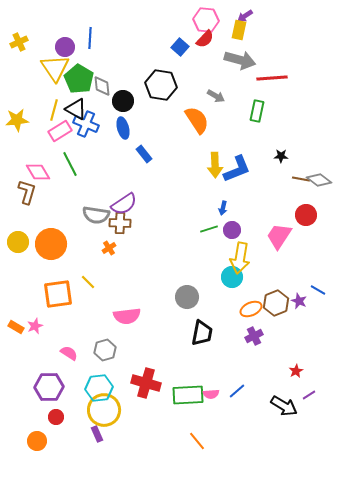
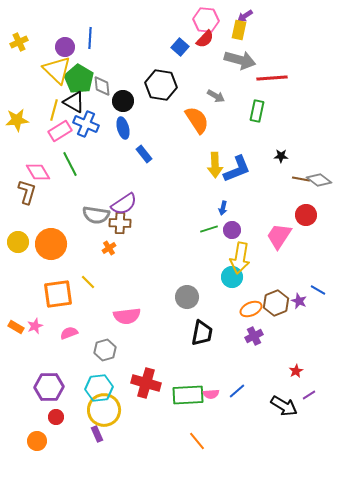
yellow triangle at (55, 68): moved 2 px right, 2 px down; rotated 12 degrees counterclockwise
black triangle at (76, 109): moved 2 px left, 7 px up
pink semicircle at (69, 353): moved 20 px up; rotated 54 degrees counterclockwise
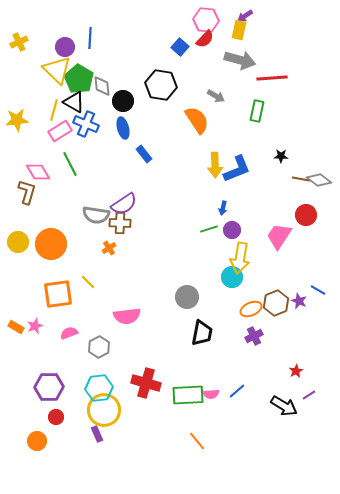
gray hexagon at (105, 350): moved 6 px left, 3 px up; rotated 10 degrees counterclockwise
